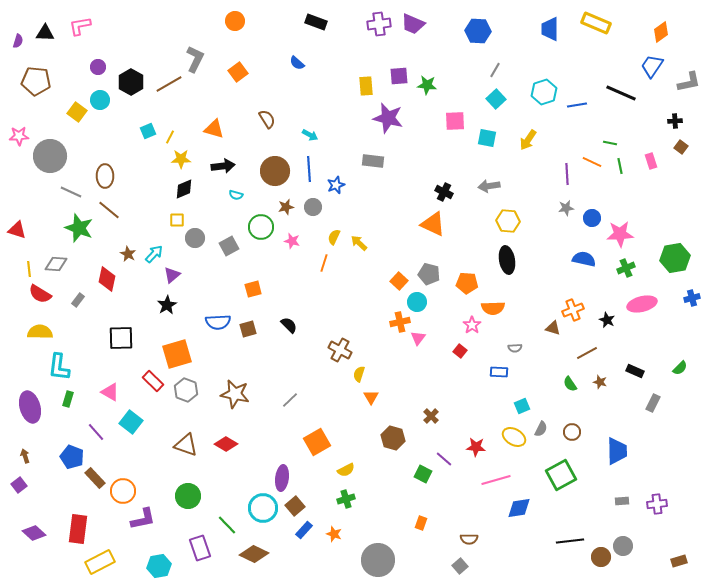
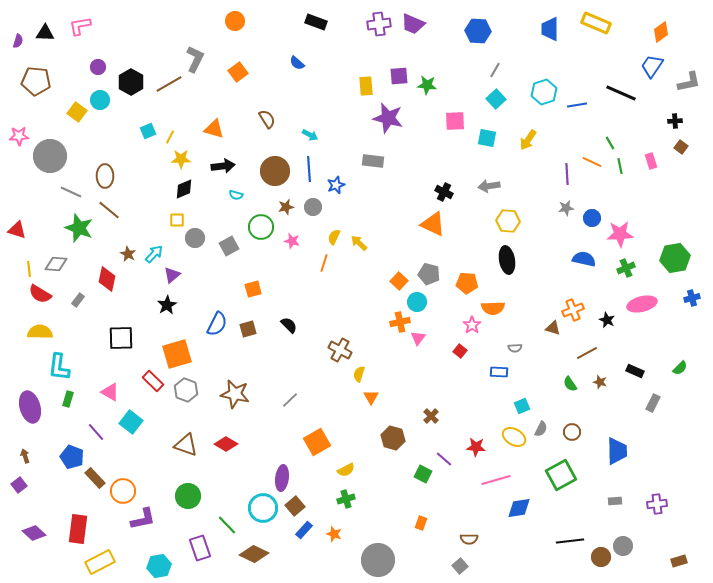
green line at (610, 143): rotated 48 degrees clockwise
blue semicircle at (218, 322): moved 1 px left, 2 px down; rotated 60 degrees counterclockwise
gray rectangle at (622, 501): moved 7 px left
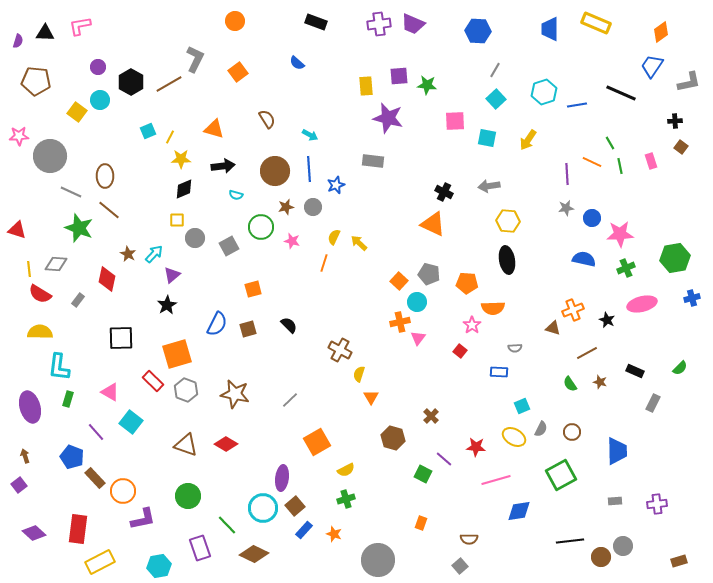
blue diamond at (519, 508): moved 3 px down
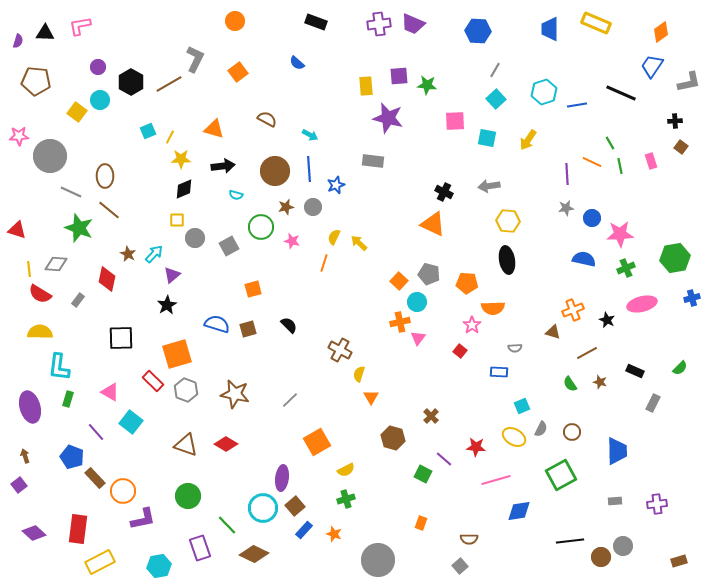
brown semicircle at (267, 119): rotated 30 degrees counterclockwise
blue semicircle at (217, 324): rotated 100 degrees counterclockwise
brown triangle at (553, 328): moved 4 px down
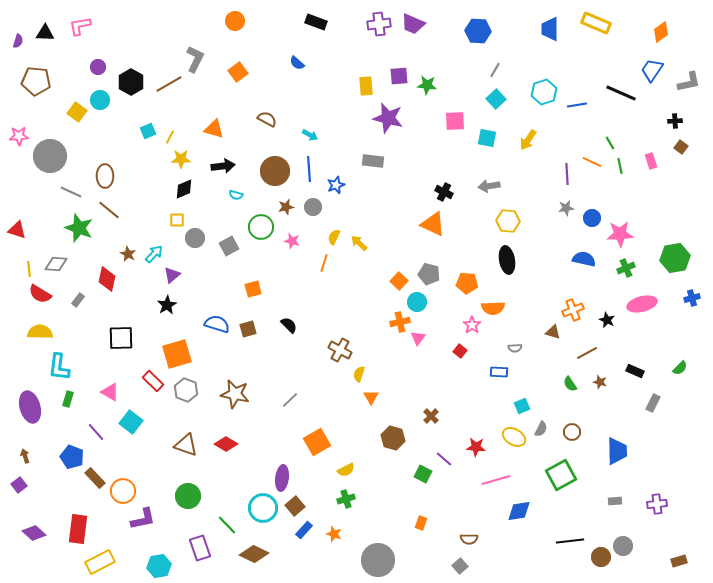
blue trapezoid at (652, 66): moved 4 px down
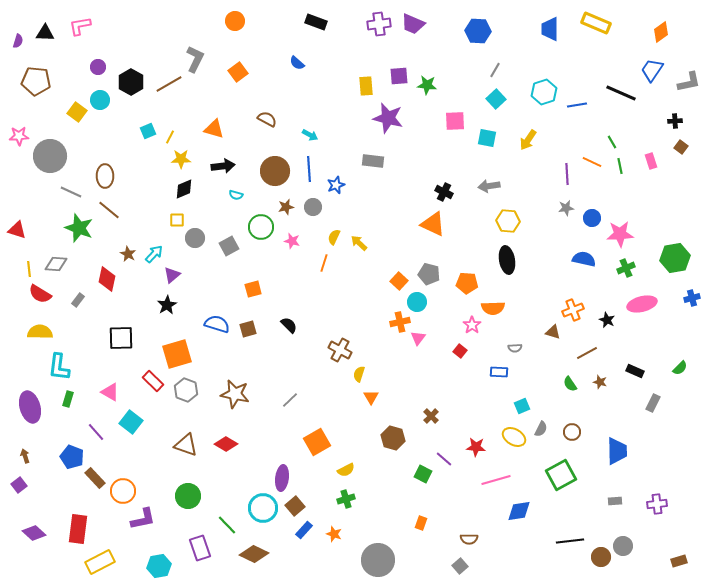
green line at (610, 143): moved 2 px right, 1 px up
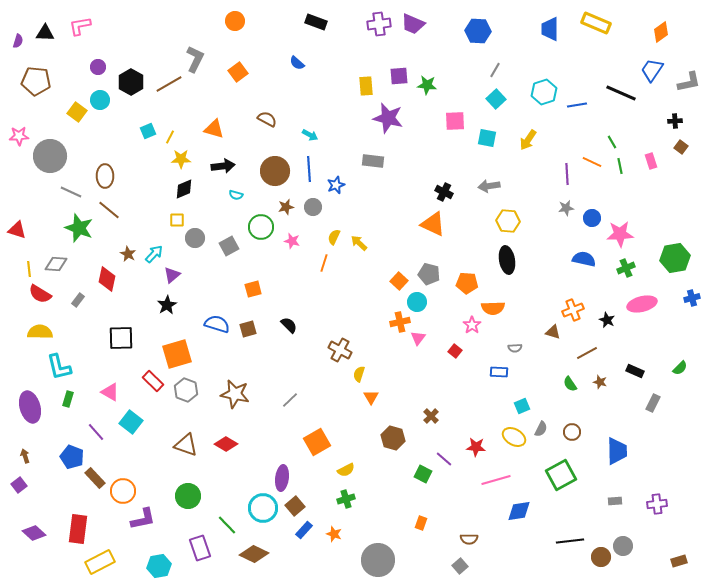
red square at (460, 351): moved 5 px left
cyan L-shape at (59, 367): rotated 20 degrees counterclockwise
